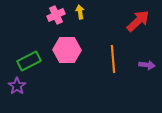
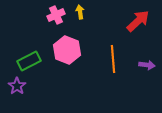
pink hexagon: rotated 20 degrees clockwise
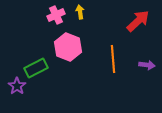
pink hexagon: moved 1 px right, 3 px up
green rectangle: moved 7 px right, 7 px down
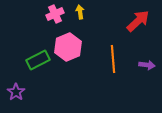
pink cross: moved 1 px left, 1 px up
pink hexagon: rotated 16 degrees clockwise
green rectangle: moved 2 px right, 8 px up
purple star: moved 1 px left, 6 px down
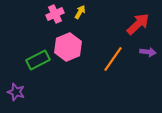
yellow arrow: rotated 40 degrees clockwise
red arrow: moved 3 px down
orange line: rotated 40 degrees clockwise
purple arrow: moved 1 px right, 13 px up
purple star: rotated 18 degrees counterclockwise
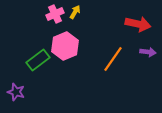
yellow arrow: moved 5 px left
red arrow: rotated 55 degrees clockwise
pink hexagon: moved 3 px left, 1 px up
green rectangle: rotated 10 degrees counterclockwise
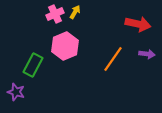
purple arrow: moved 1 px left, 2 px down
green rectangle: moved 5 px left, 5 px down; rotated 25 degrees counterclockwise
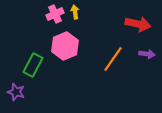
yellow arrow: rotated 40 degrees counterclockwise
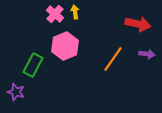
pink cross: rotated 24 degrees counterclockwise
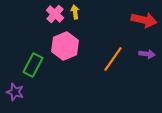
red arrow: moved 6 px right, 4 px up
purple star: moved 1 px left
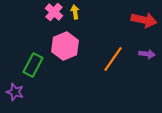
pink cross: moved 1 px left, 2 px up
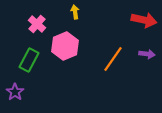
pink cross: moved 17 px left, 12 px down
green rectangle: moved 4 px left, 5 px up
purple star: rotated 18 degrees clockwise
